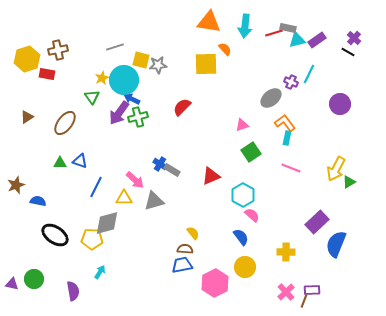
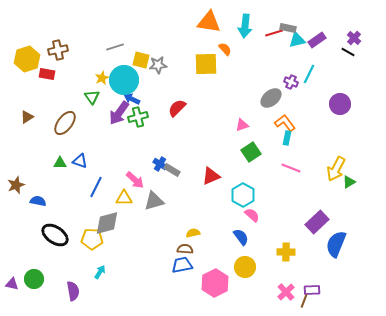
red semicircle at (182, 107): moved 5 px left, 1 px down
yellow semicircle at (193, 233): rotated 64 degrees counterclockwise
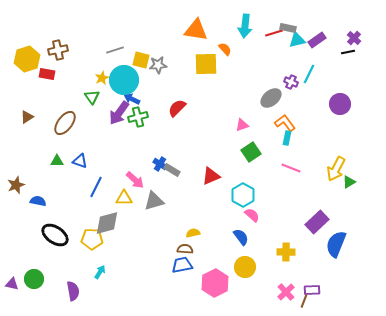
orange triangle at (209, 22): moved 13 px left, 8 px down
gray line at (115, 47): moved 3 px down
black line at (348, 52): rotated 40 degrees counterclockwise
green triangle at (60, 163): moved 3 px left, 2 px up
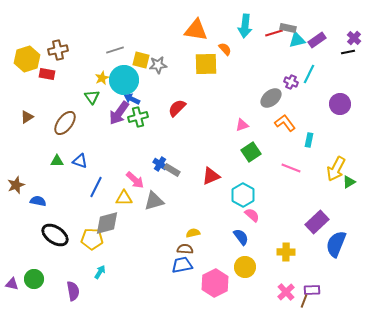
cyan rectangle at (287, 138): moved 22 px right, 2 px down
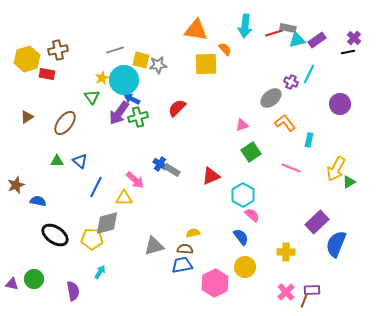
blue triangle at (80, 161): rotated 21 degrees clockwise
gray triangle at (154, 201): moved 45 px down
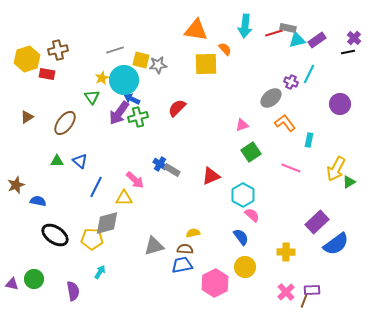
blue semicircle at (336, 244): rotated 148 degrees counterclockwise
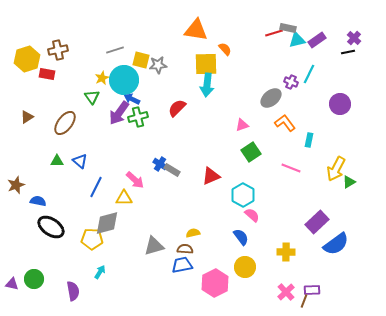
cyan arrow at (245, 26): moved 38 px left, 59 px down
black ellipse at (55, 235): moved 4 px left, 8 px up
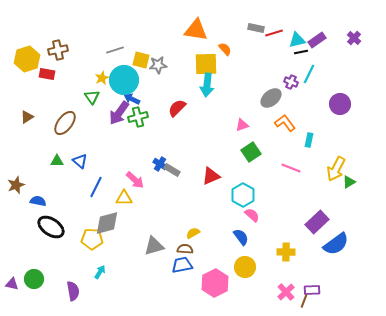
gray rectangle at (288, 28): moved 32 px left
black line at (348, 52): moved 47 px left
yellow semicircle at (193, 233): rotated 16 degrees counterclockwise
